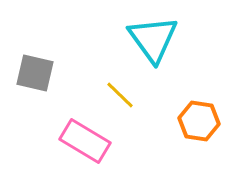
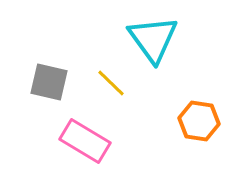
gray square: moved 14 px right, 9 px down
yellow line: moved 9 px left, 12 px up
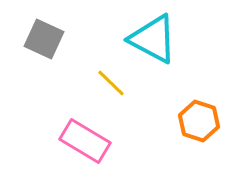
cyan triangle: rotated 26 degrees counterclockwise
gray square: moved 5 px left, 43 px up; rotated 12 degrees clockwise
orange hexagon: rotated 9 degrees clockwise
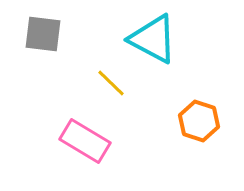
gray square: moved 1 px left, 5 px up; rotated 18 degrees counterclockwise
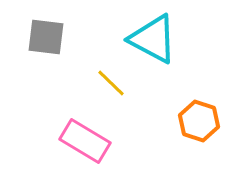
gray square: moved 3 px right, 3 px down
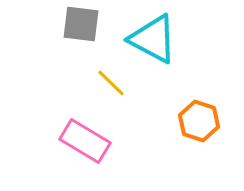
gray square: moved 35 px right, 13 px up
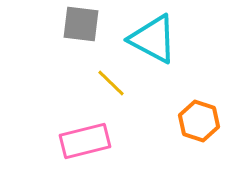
pink rectangle: rotated 45 degrees counterclockwise
